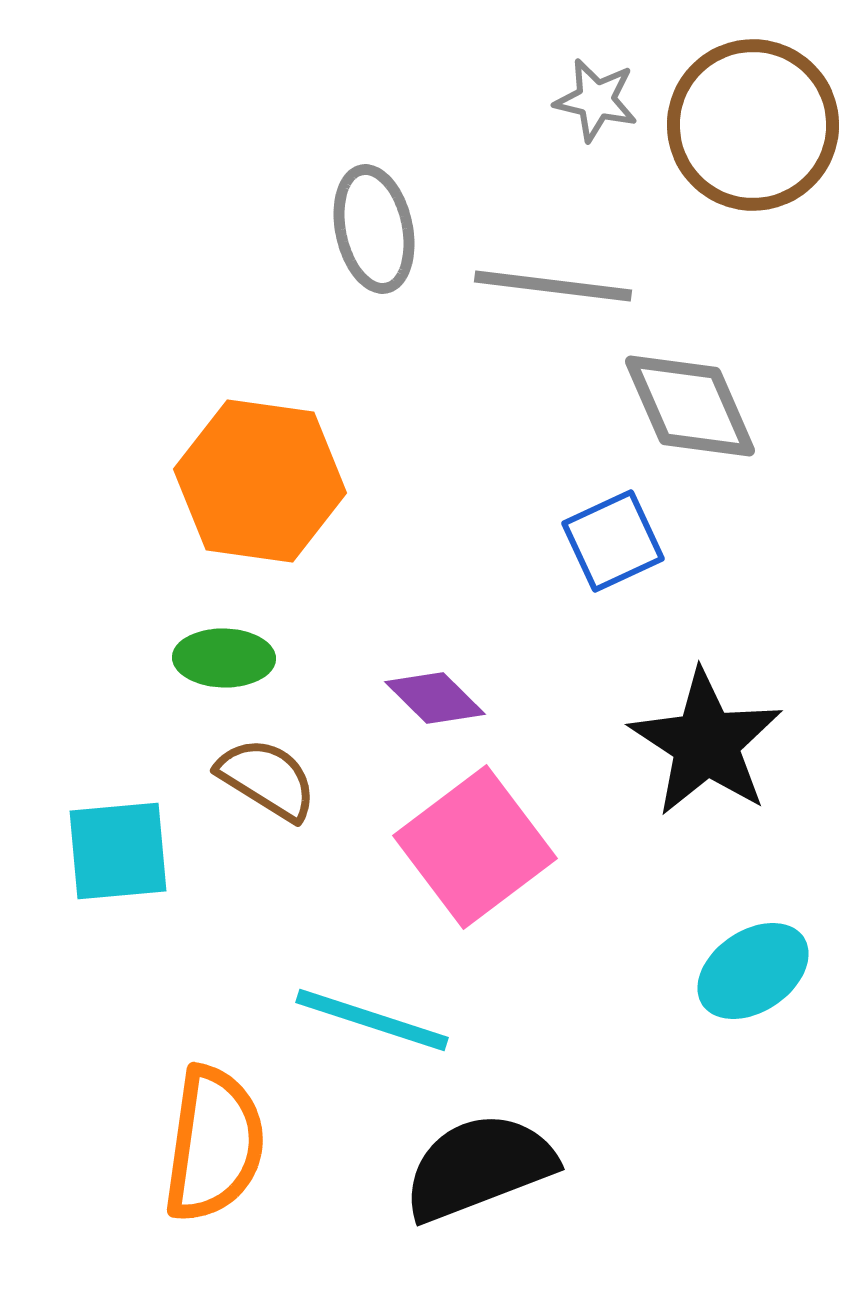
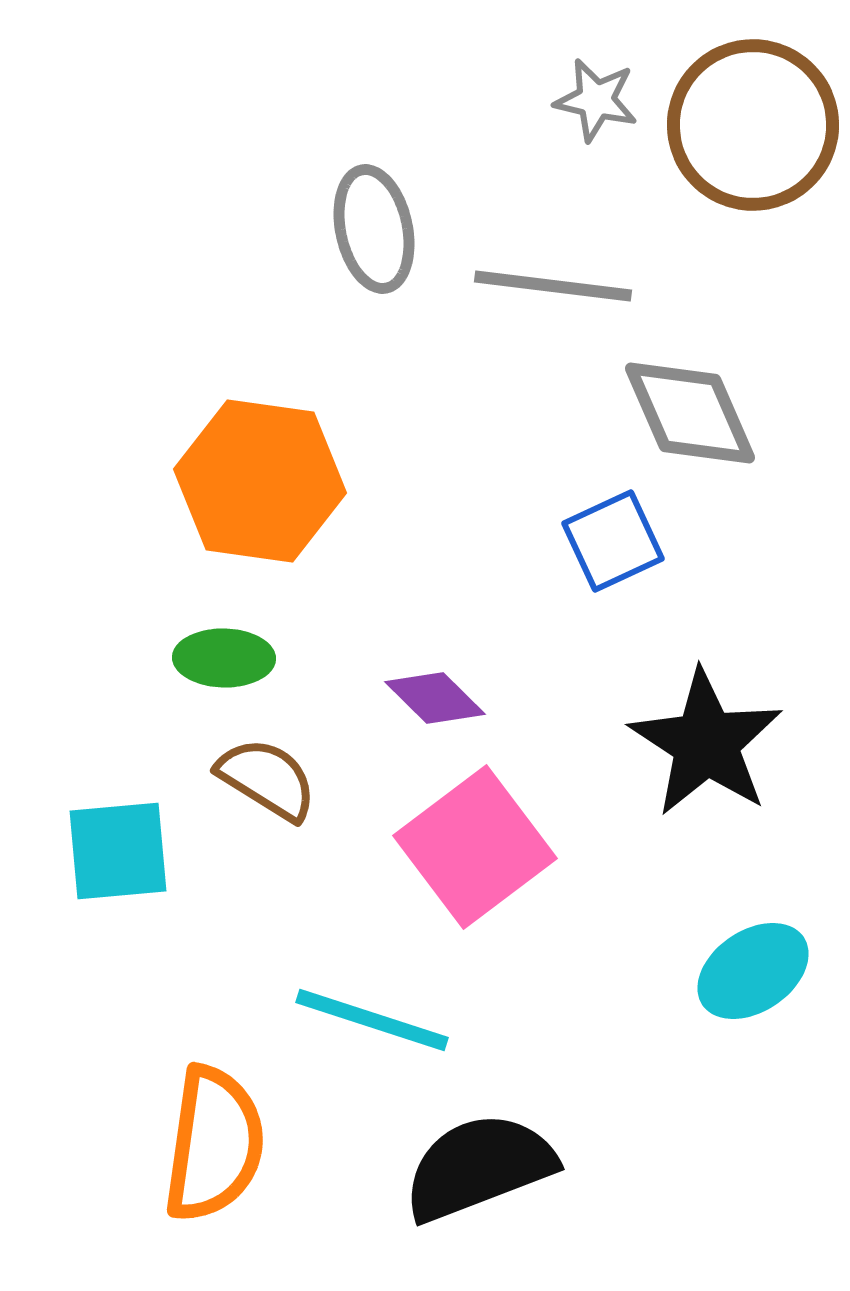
gray diamond: moved 7 px down
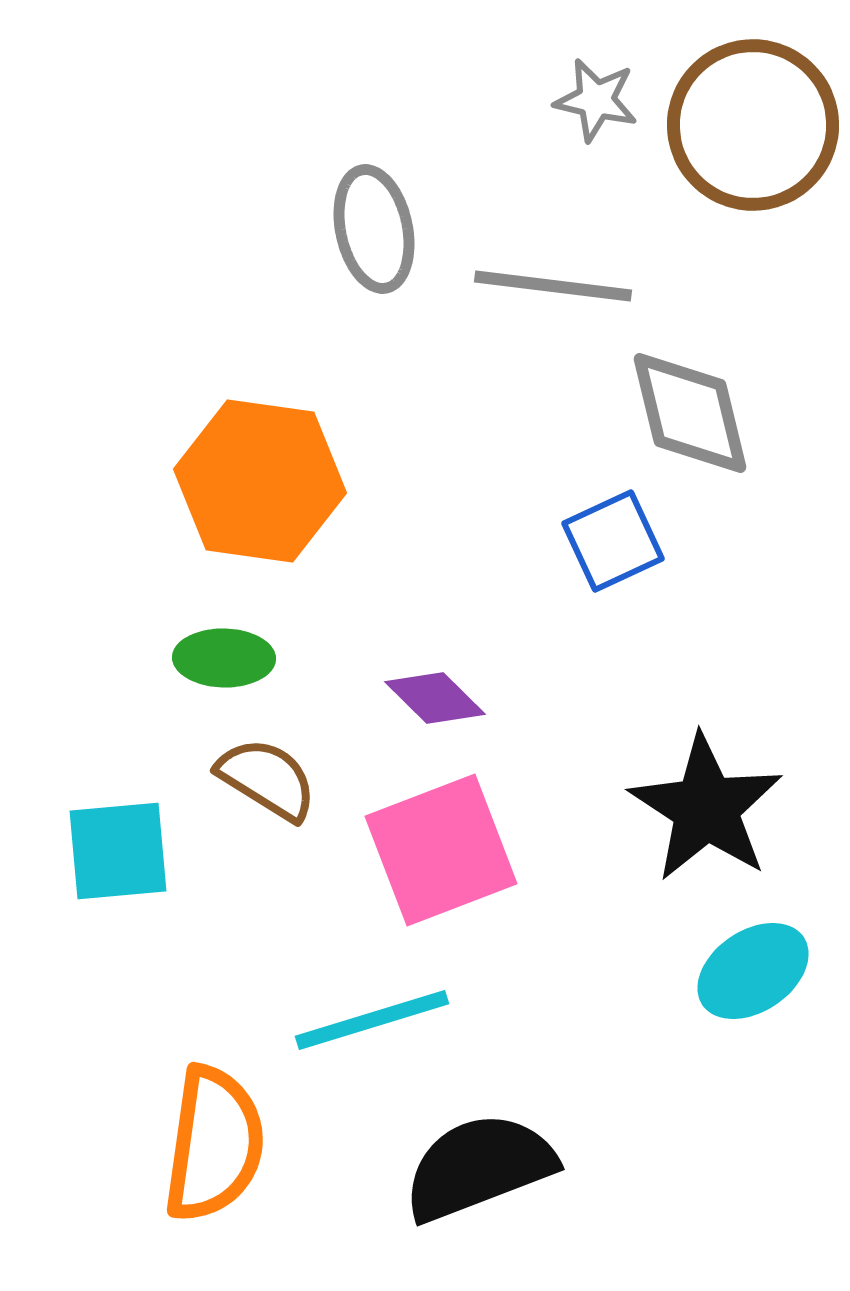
gray diamond: rotated 10 degrees clockwise
black star: moved 65 px down
pink square: moved 34 px left, 3 px down; rotated 16 degrees clockwise
cyan line: rotated 35 degrees counterclockwise
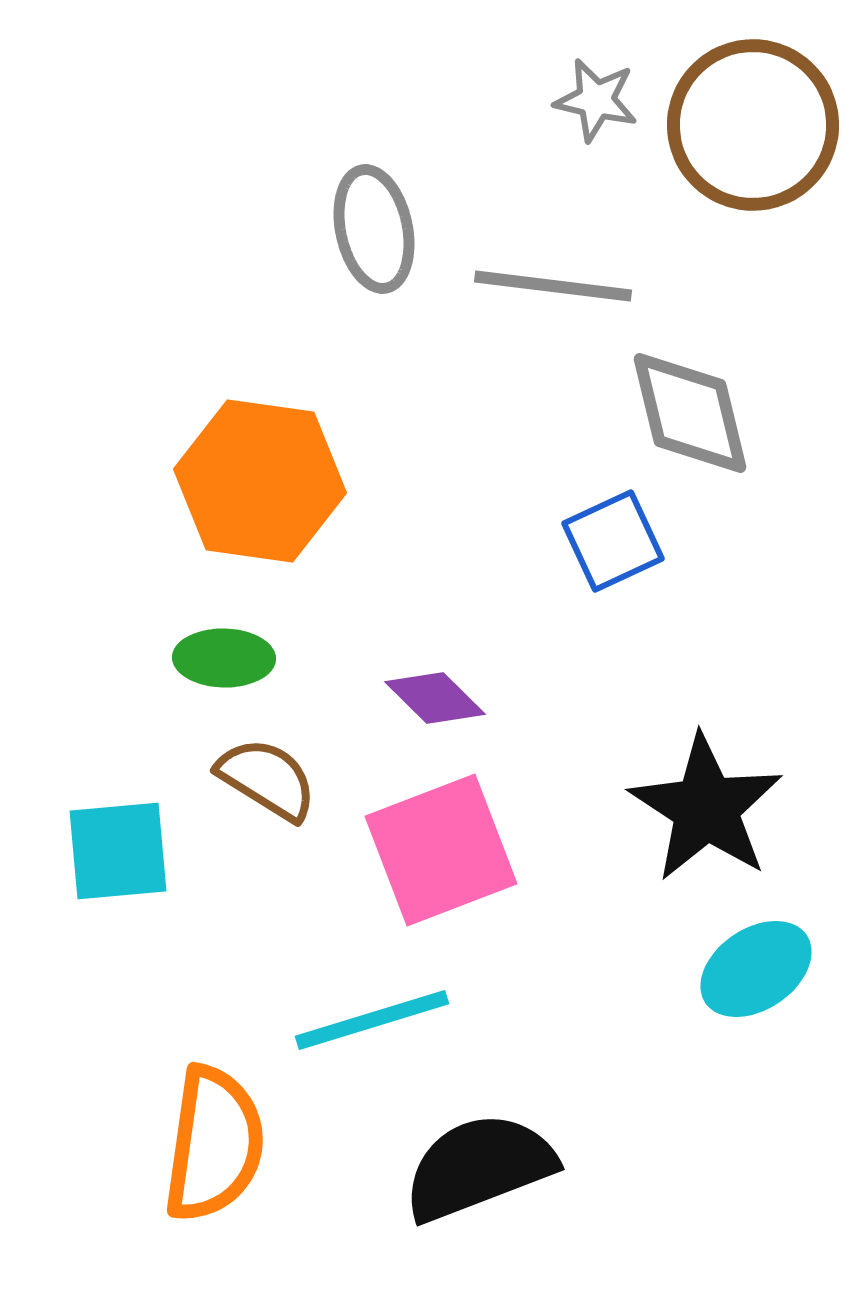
cyan ellipse: moved 3 px right, 2 px up
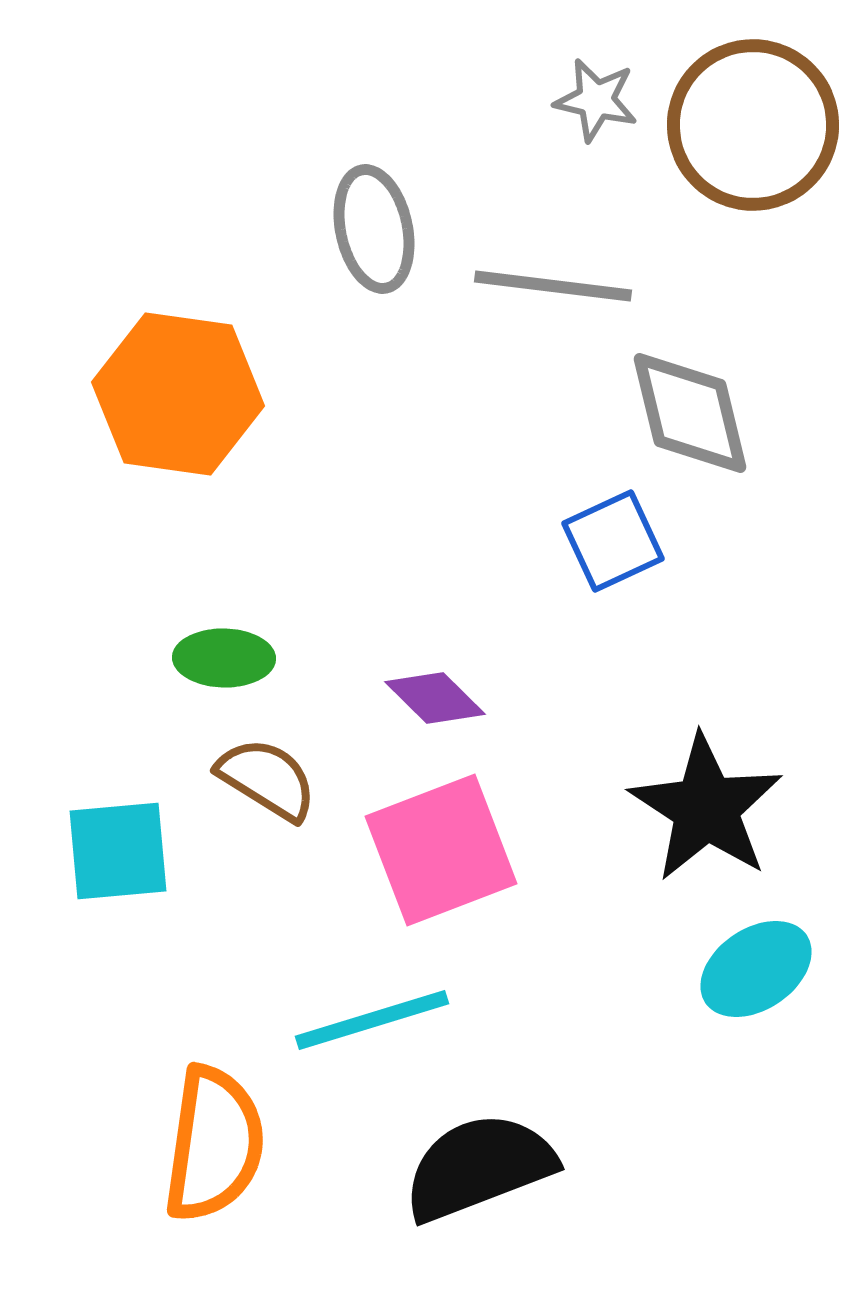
orange hexagon: moved 82 px left, 87 px up
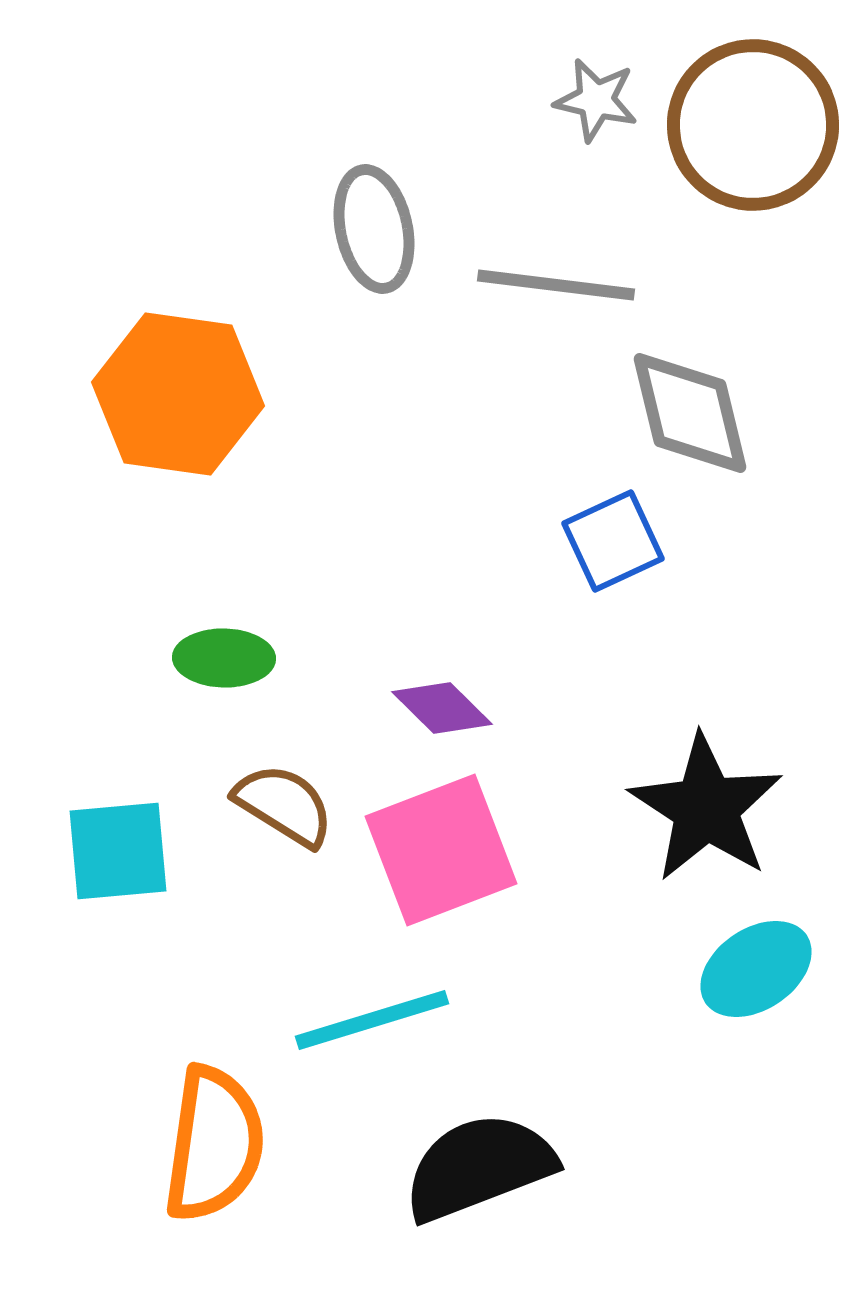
gray line: moved 3 px right, 1 px up
purple diamond: moved 7 px right, 10 px down
brown semicircle: moved 17 px right, 26 px down
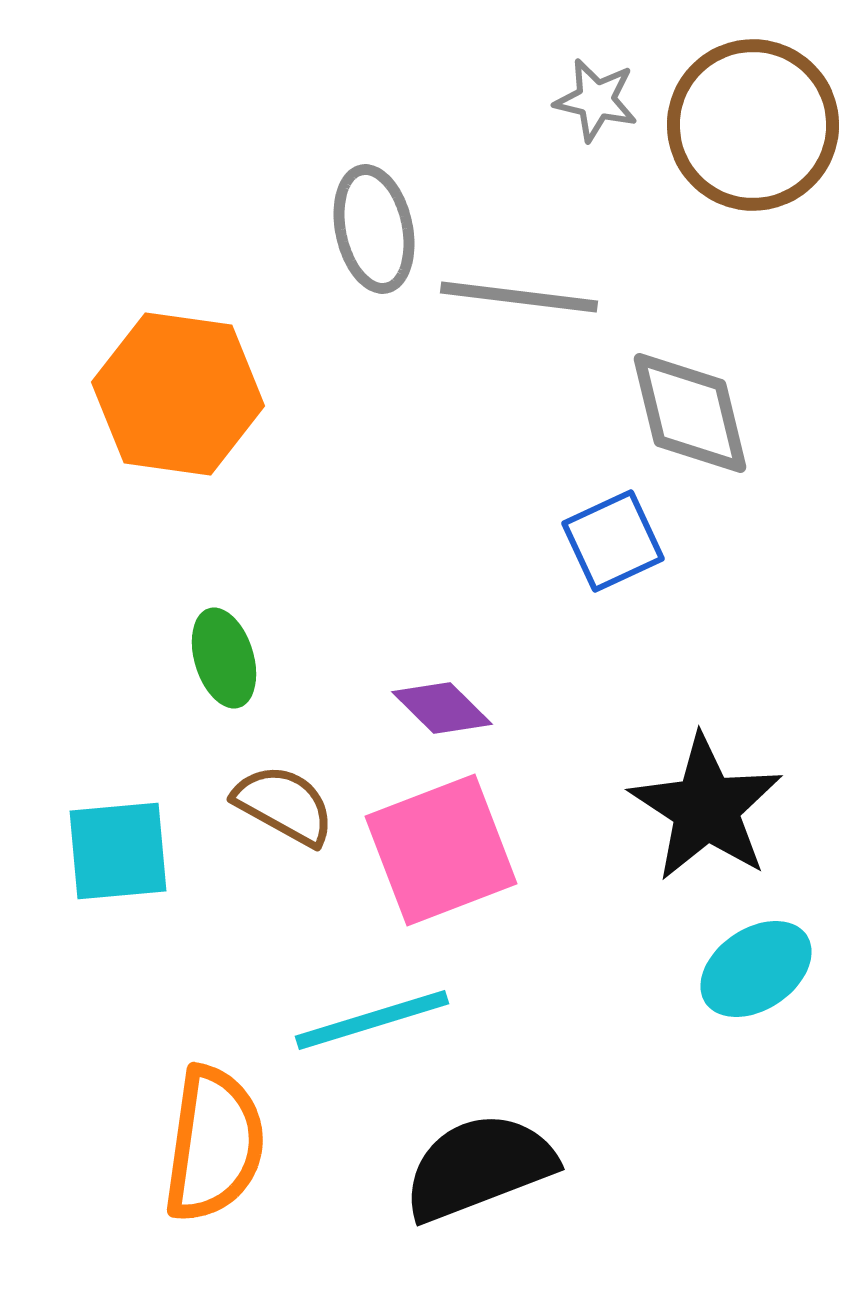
gray line: moved 37 px left, 12 px down
green ellipse: rotated 72 degrees clockwise
brown semicircle: rotated 3 degrees counterclockwise
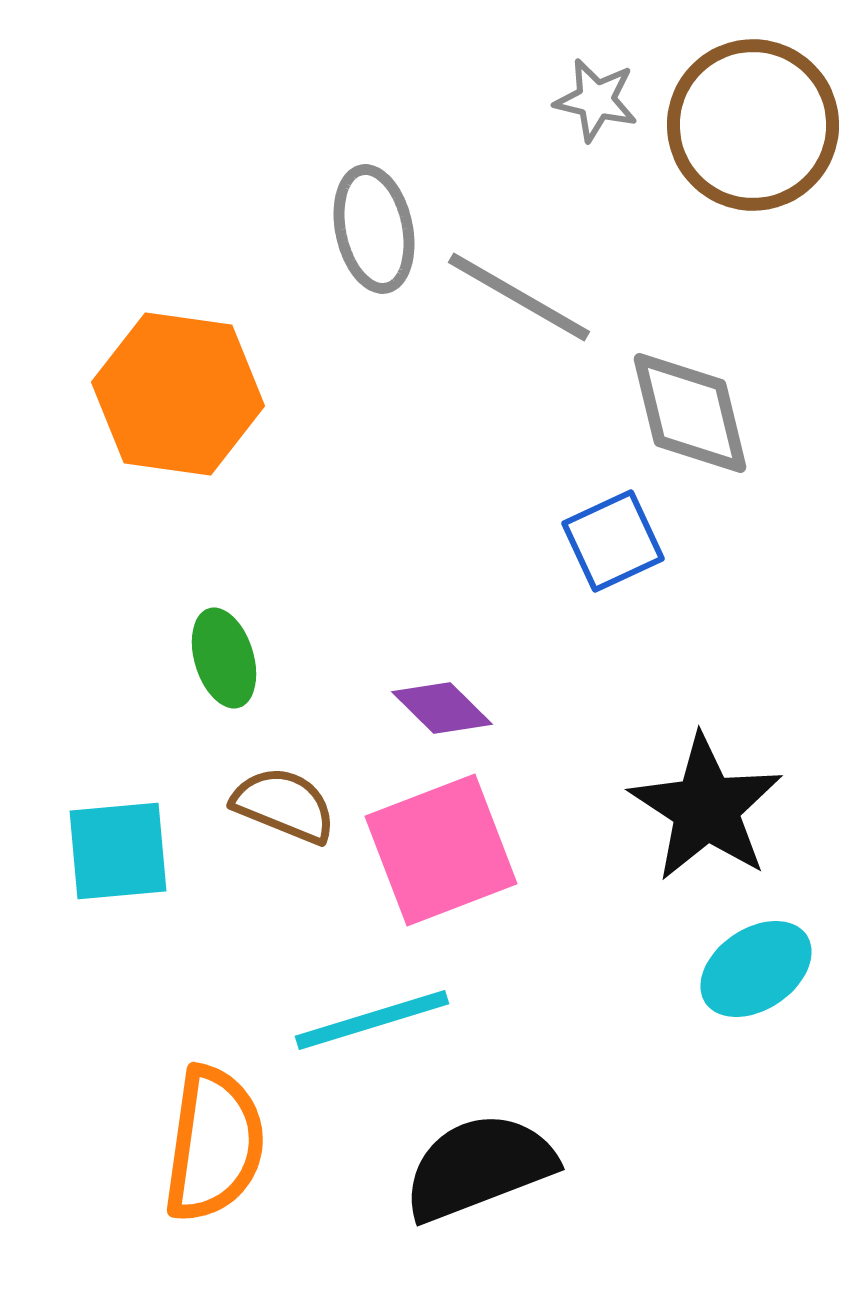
gray line: rotated 23 degrees clockwise
brown semicircle: rotated 7 degrees counterclockwise
